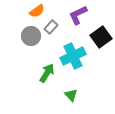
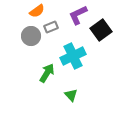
gray rectangle: rotated 24 degrees clockwise
black square: moved 7 px up
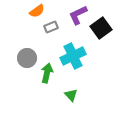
black square: moved 2 px up
gray circle: moved 4 px left, 22 px down
green arrow: rotated 18 degrees counterclockwise
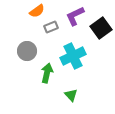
purple L-shape: moved 3 px left, 1 px down
gray circle: moved 7 px up
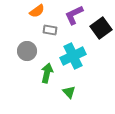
purple L-shape: moved 1 px left, 1 px up
gray rectangle: moved 1 px left, 3 px down; rotated 32 degrees clockwise
green triangle: moved 2 px left, 3 px up
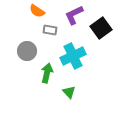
orange semicircle: rotated 70 degrees clockwise
